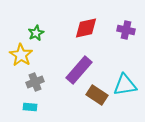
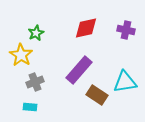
cyan triangle: moved 3 px up
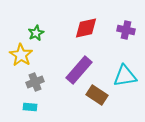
cyan triangle: moved 6 px up
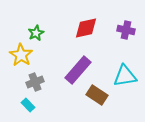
purple rectangle: moved 1 px left
cyan rectangle: moved 2 px left, 2 px up; rotated 40 degrees clockwise
